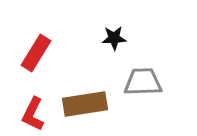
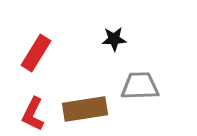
black star: moved 1 px down
gray trapezoid: moved 3 px left, 4 px down
brown rectangle: moved 5 px down
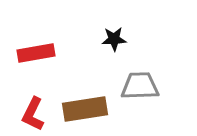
red rectangle: rotated 48 degrees clockwise
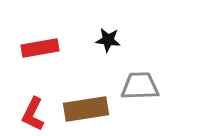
black star: moved 6 px left, 1 px down; rotated 10 degrees clockwise
red rectangle: moved 4 px right, 5 px up
brown rectangle: moved 1 px right
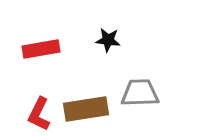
red rectangle: moved 1 px right, 1 px down
gray trapezoid: moved 7 px down
red L-shape: moved 6 px right
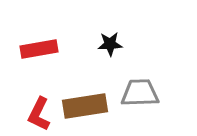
black star: moved 2 px right, 4 px down; rotated 10 degrees counterclockwise
red rectangle: moved 2 px left
brown rectangle: moved 1 px left, 3 px up
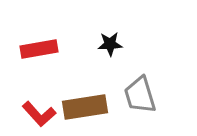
gray trapezoid: moved 2 px down; rotated 105 degrees counterclockwise
brown rectangle: moved 1 px down
red L-shape: rotated 68 degrees counterclockwise
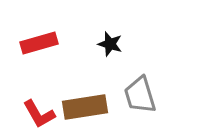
black star: rotated 20 degrees clockwise
red rectangle: moved 6 px up; rotated 6 degrees counterclockwise
red L-shape: rotated 12 degrees clockwise
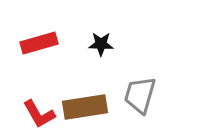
black star: moved 9 px left; rotated 15 degrees counterclockwise
gray trapezoid: rotated 33 degrees clockwise
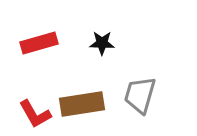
black star: moved 1 px right, 1 px up
brown rectangle: moved 3 px left, 3 px up
red L-shape: moved 4 px left
